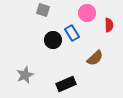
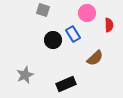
blue rectangle: moved 1 px right, 1 px down
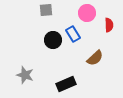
gray square: moved 3 px right; rotated 24 degrees counterclockwise
gray star: rotated 30 degrees counterclockwise
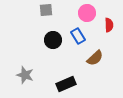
blue rectangle: moved 5 px right, 2 px down
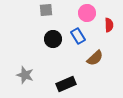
black circle: moved 1 px up
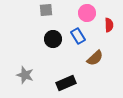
black rectangle: moved 1 px up
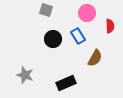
gray square: rotated 24 degrees clockwise
red semicircle: moved 1 px right, 1 px down
brown semicircle: rotated 18 degrees counterclockwise
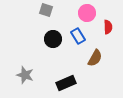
red semicircle: moved 2 px left, 1 px down
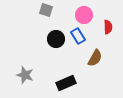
pink circle: moved 3 px left, 2 px down
black circle: moved 3 px right
